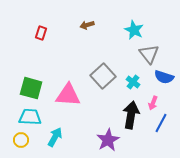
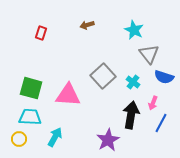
yellow circle: moved 2 px left, 1 px up
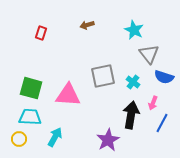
gray square: rotated 30 degrees clockwise
blue line: moved 1 px right
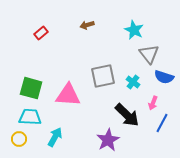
red rectangle: rotated 32 degrees clockwise
black arrow: moved 4 px left; rotated 124 degrees clockwise
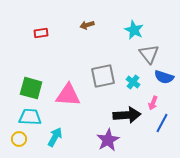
red rectangle: rotated 32 degrees clockwise
black arrow: rotated 48 degrees counterclockwise
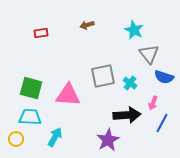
cyan cross: moved 3 px left, 1 px down
yellow circle: moved 3 px left
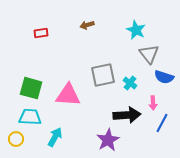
cyan star: moved 2 px right
gray square: moved 1 px up
pink arrow: rotated 24 degrees counterclockwise
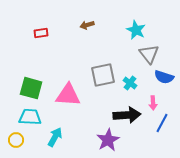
yellow circle: moved 1 px down
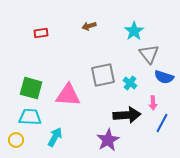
brown arrow: moved 2 px right, 1 px down
cyan star: moved 2 px left, 1 px down; rotated 12 degrees clockwise
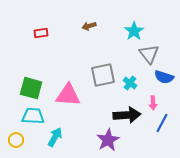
cyan trapezoid: moved 3 px right, 1 px up
